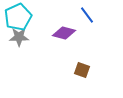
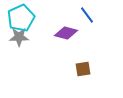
cyan pentagon: moved 3 px right, 1 px down
purple diamond: moved 2 px right
brown square: moved 1 px right, 1 px up; rotated 28 degrees counterclockwise
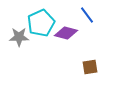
cyan pentagon: moved 20 px right, 5 px down
brown square: moved 7 px right, 2 px up
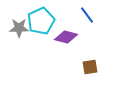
cyan pentagon: moved 2 px up
purple diamond: moved 4 px down
gray star: moved 9 px up
